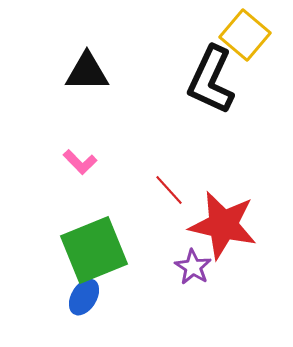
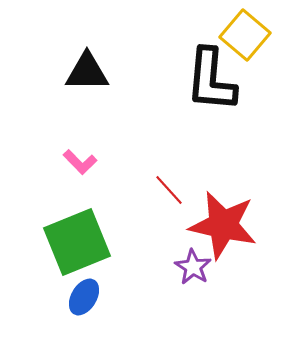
black L-shape: rotated 20 degrees counterclockwise
green square: moved 17 px left, 8 px up
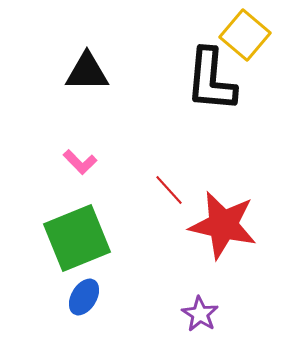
green square: moved 4 px up
purple star: moved 7 px right, 47 px down
